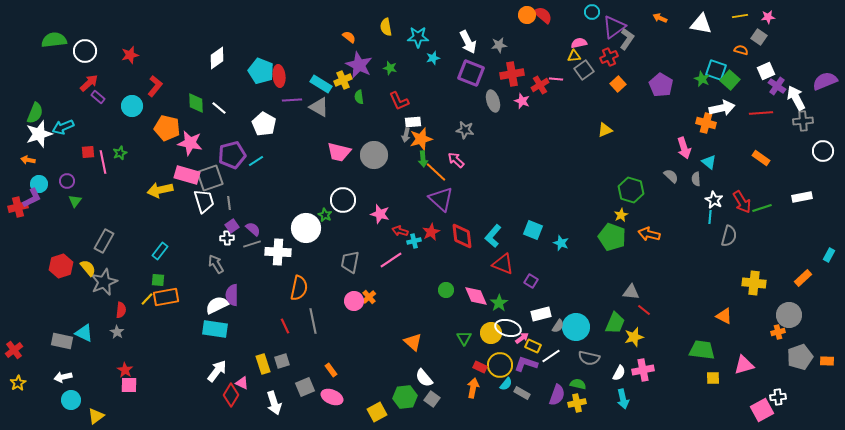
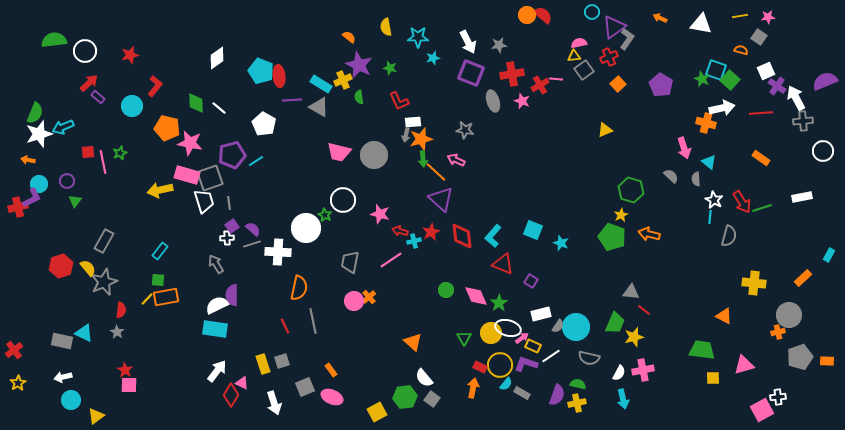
pink arrow at (456, 160): rotated 18 degrees counterclockwise
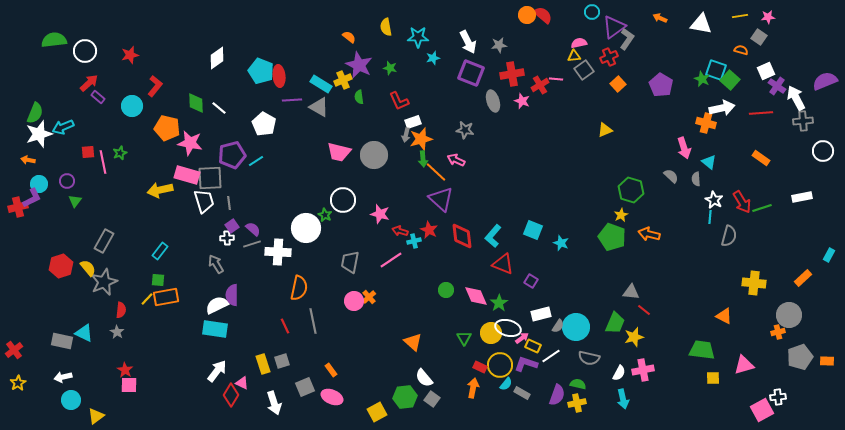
white rectangle at (413, 122): rotated 14 degrees counterclockwise
gray square at (210, 178): rotated 16 degrees clockwise
red star at (431, 232): moved 2 px left, 2 px up; rotated 18 degrees counterclockwise
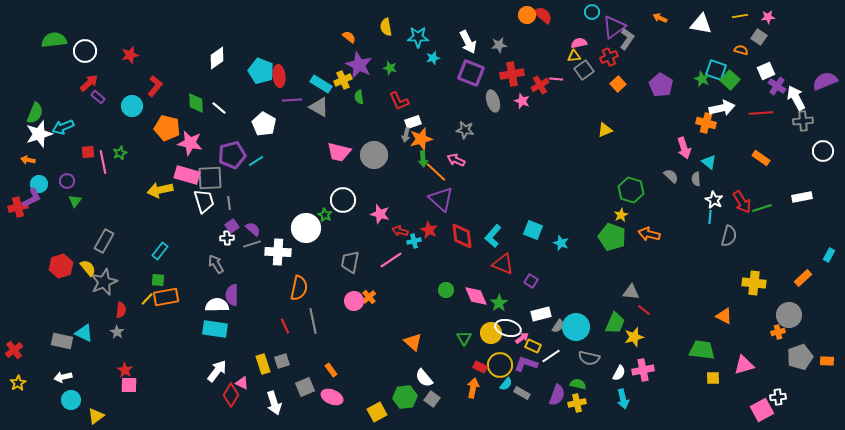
white semicircle at (217, 305): rotated 25 degrees clockwise
